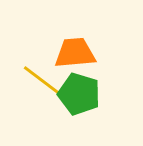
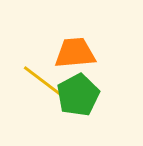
green pentagon: moved 1 px left, 1 px down; rotated 27 degrees clockwise
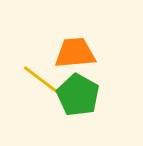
green pentagon: rotated 15 degrees counterclockwise
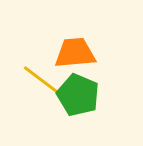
green pentagon: rotated 6 degrees counterclockwise
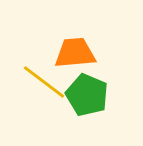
green pentagon: moved 9 px right
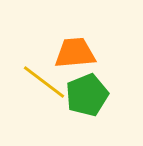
green pentagon: rotated 27 degrees clockwise
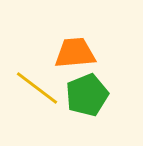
yellow line: moved 7 px left, 6 px down
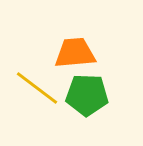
green pentagon: rotated 24 degrees clockwise
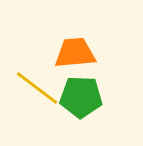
green pentagon: moved 6 px left, 2 px down
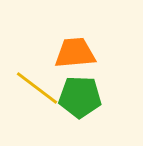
green pentagon: moved 1 px left
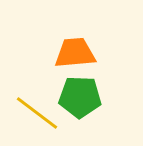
yellow line: moved 25 px down
